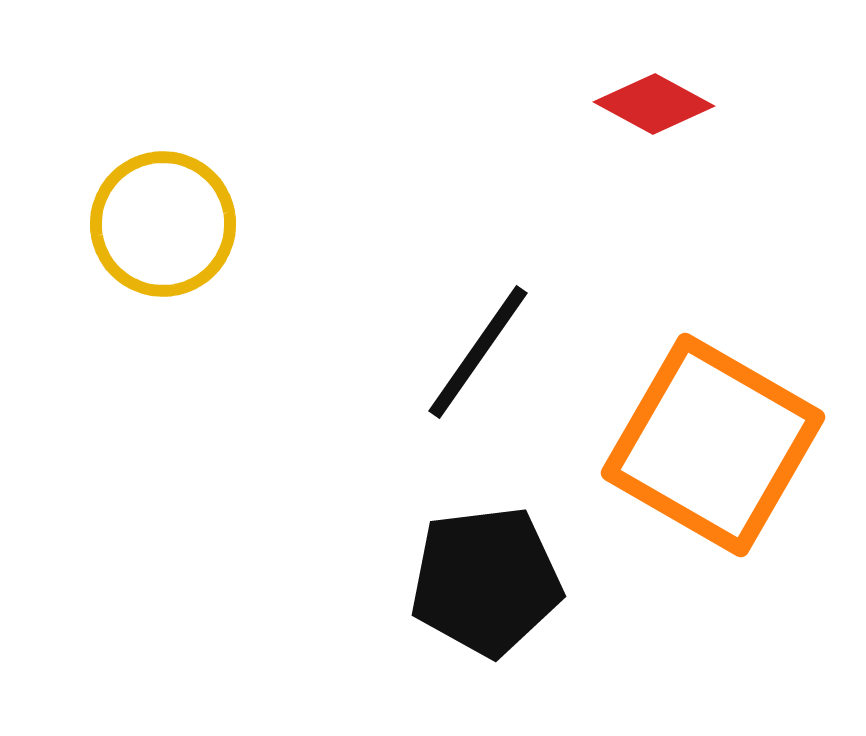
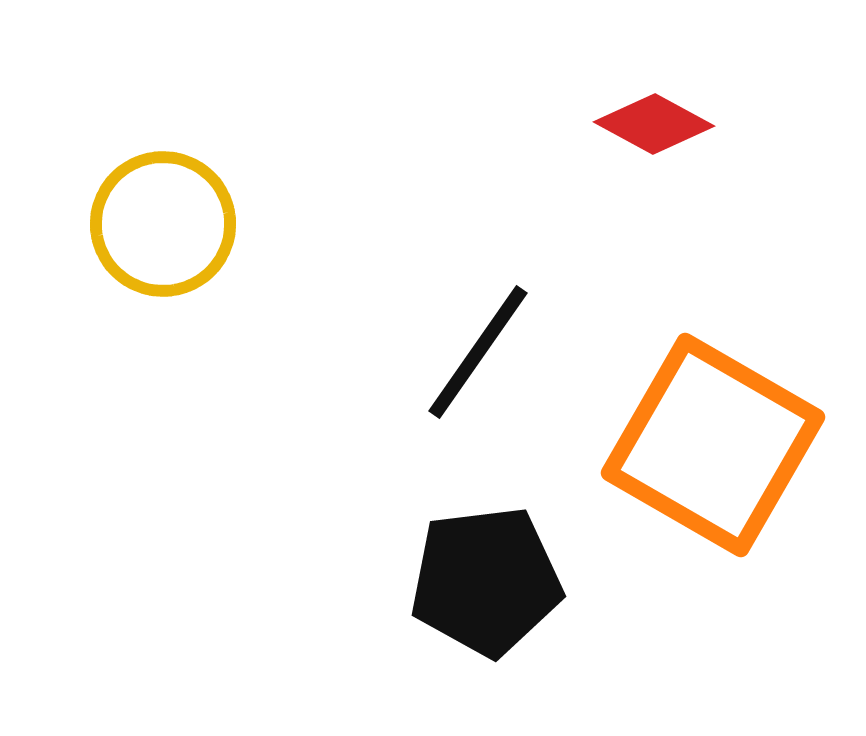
red diamond: moved 20 px down
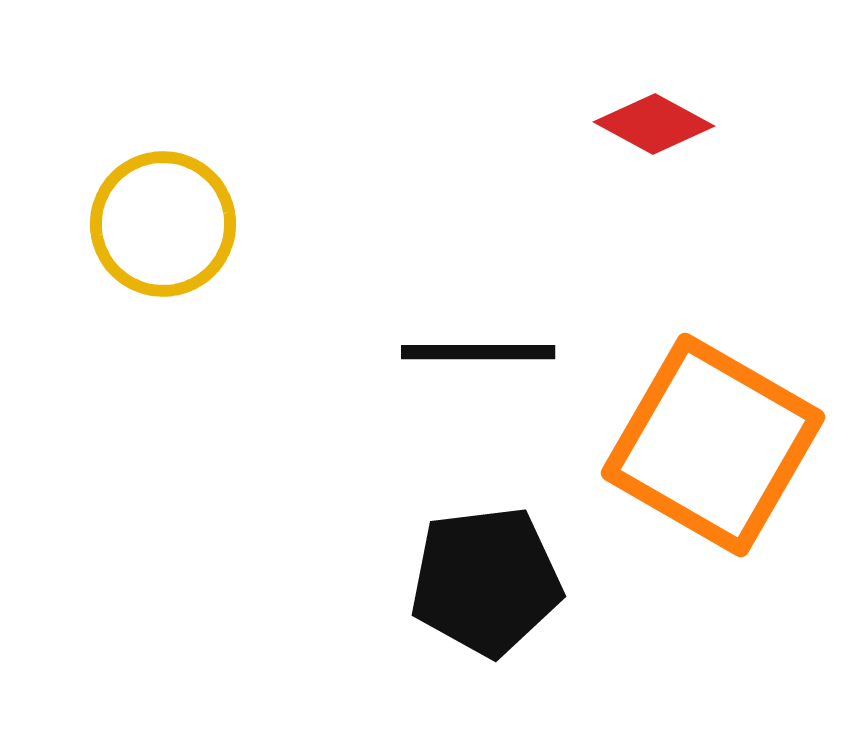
black line: rotated 55 degrees clockwise
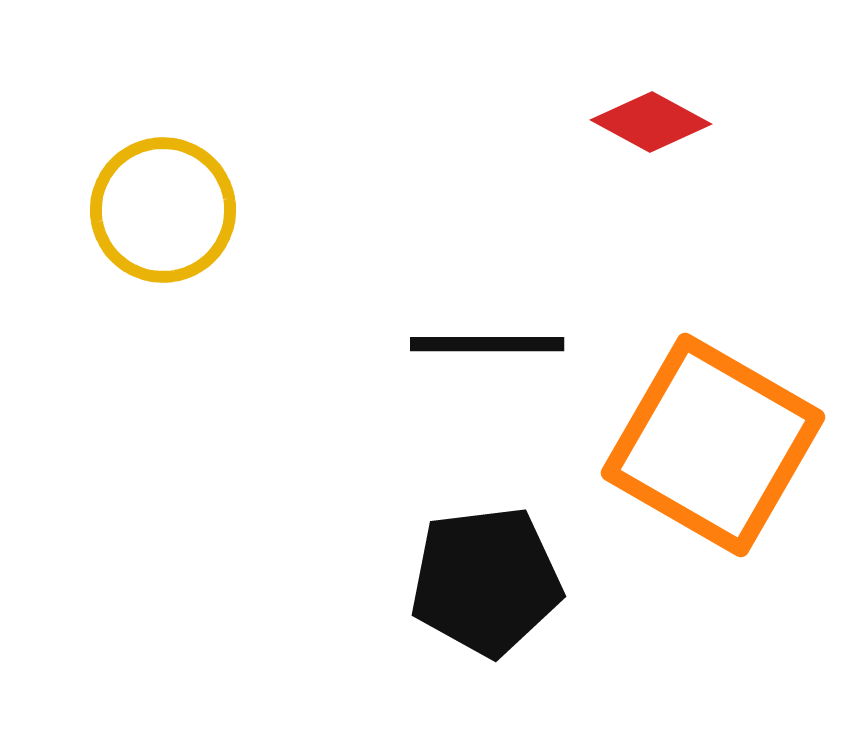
red diamond: moved 3 px left, 2 px up
yellow circle: moved 14 px up
black line: moved 9 px right, 8 px up
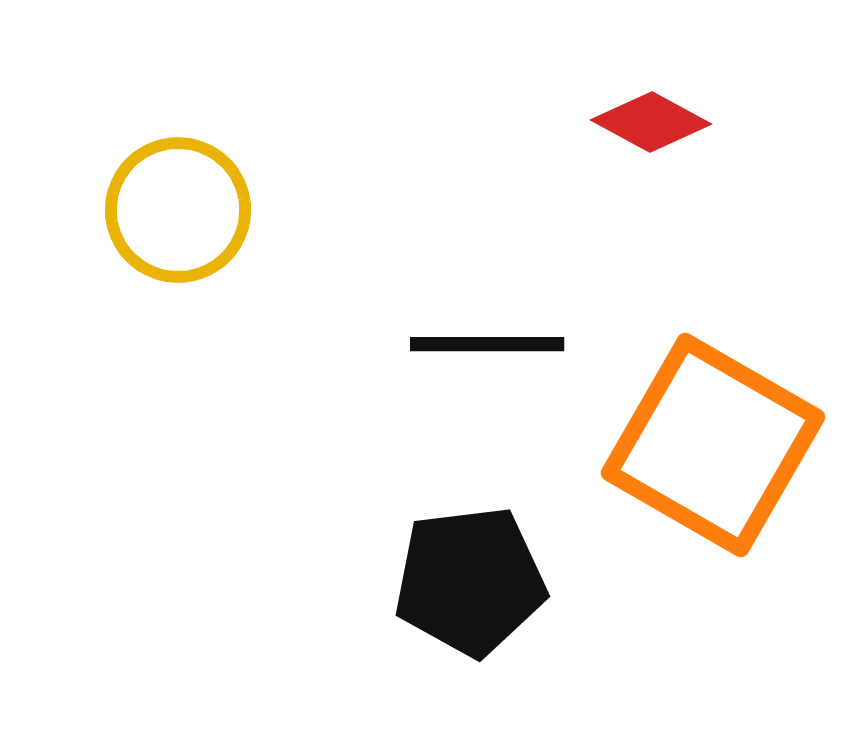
yellow circle: moved 15 px right
black pentagon: moved 16 px left
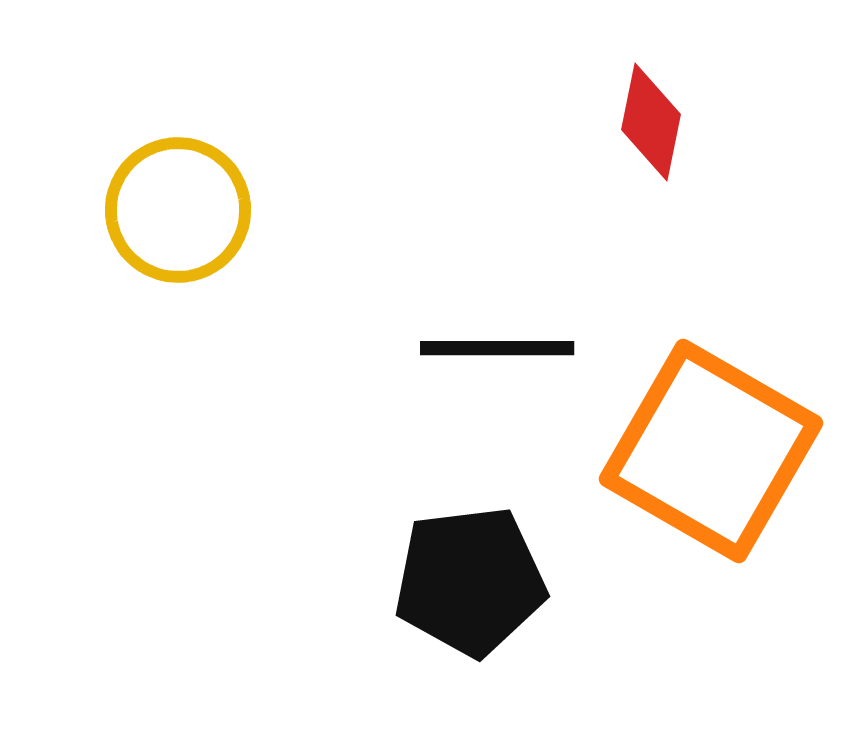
red diamond: rotated 73 degrees clockwise
black line: moved 10 px right, 4 px down
orange square: moved 2 px left, 6 px down
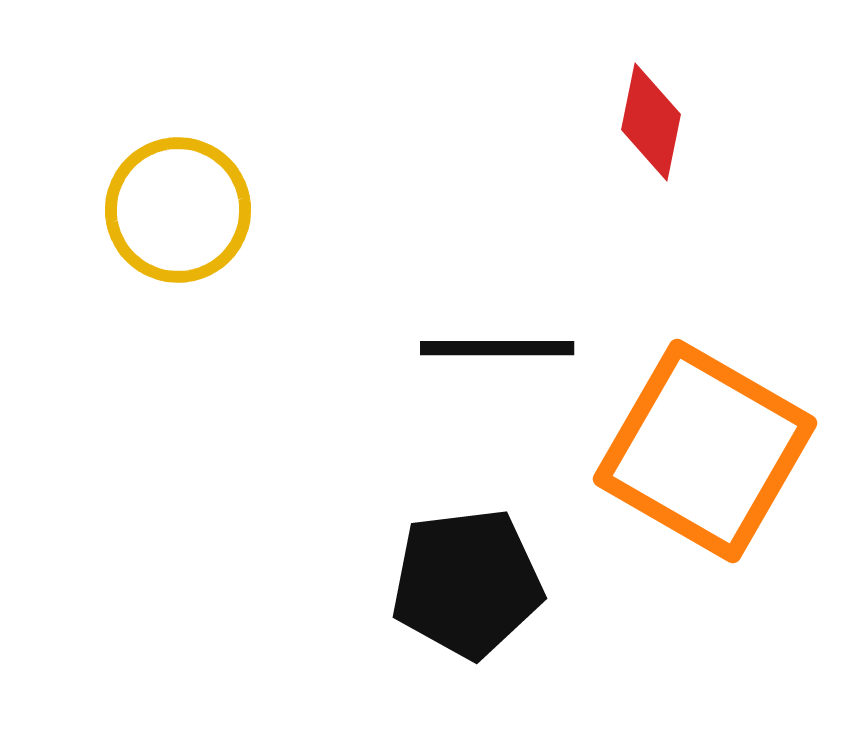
orange square: moved 6 px left
black pentagon: moved 3 px left, 2 px down
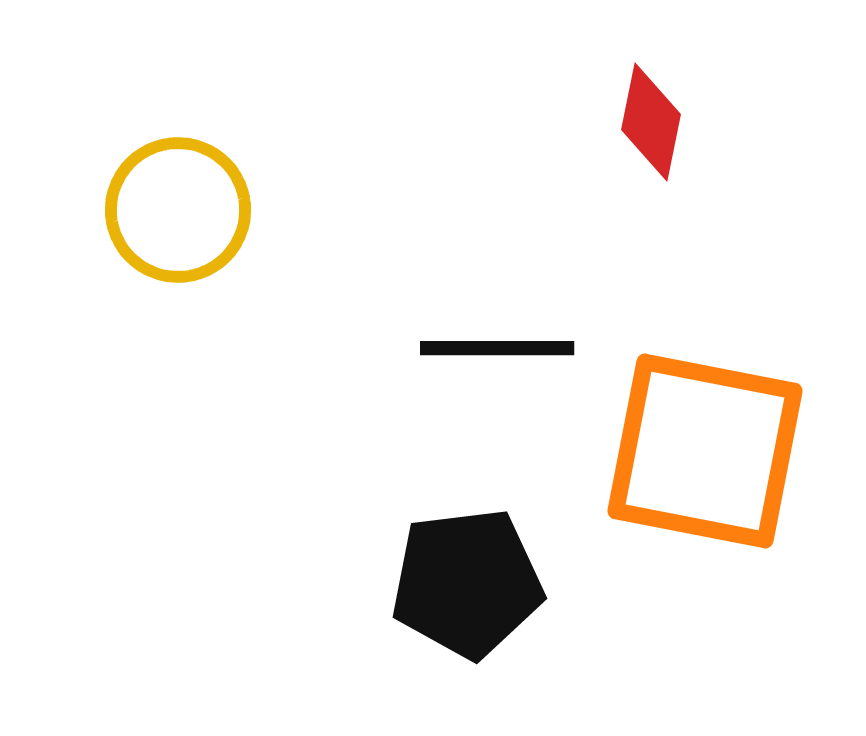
orange square: rotated 19 degrees counterclockwise
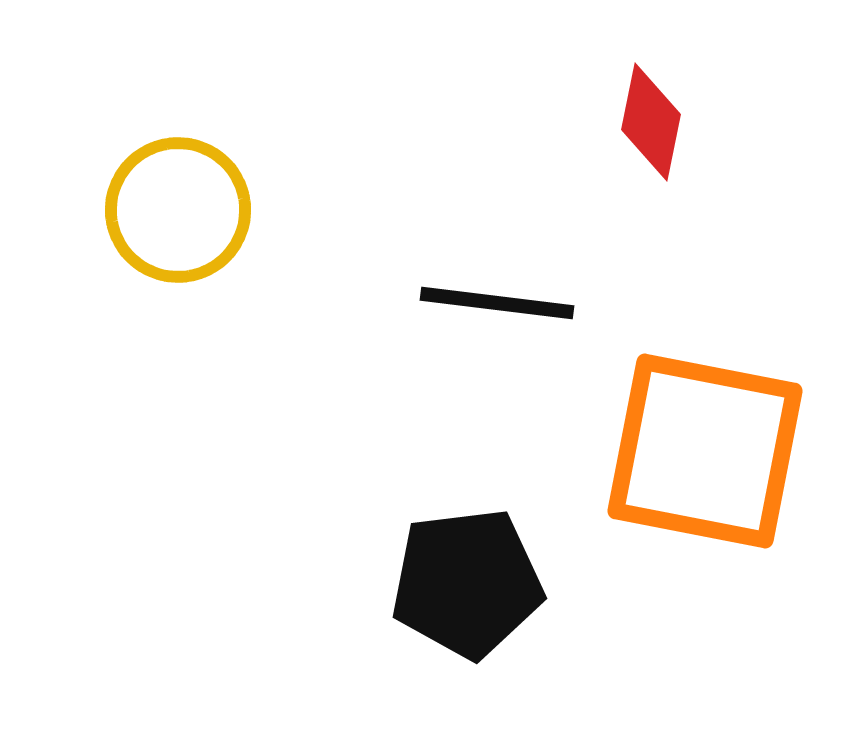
black line: moved 45 px up; rotated 7 degrees clockwise
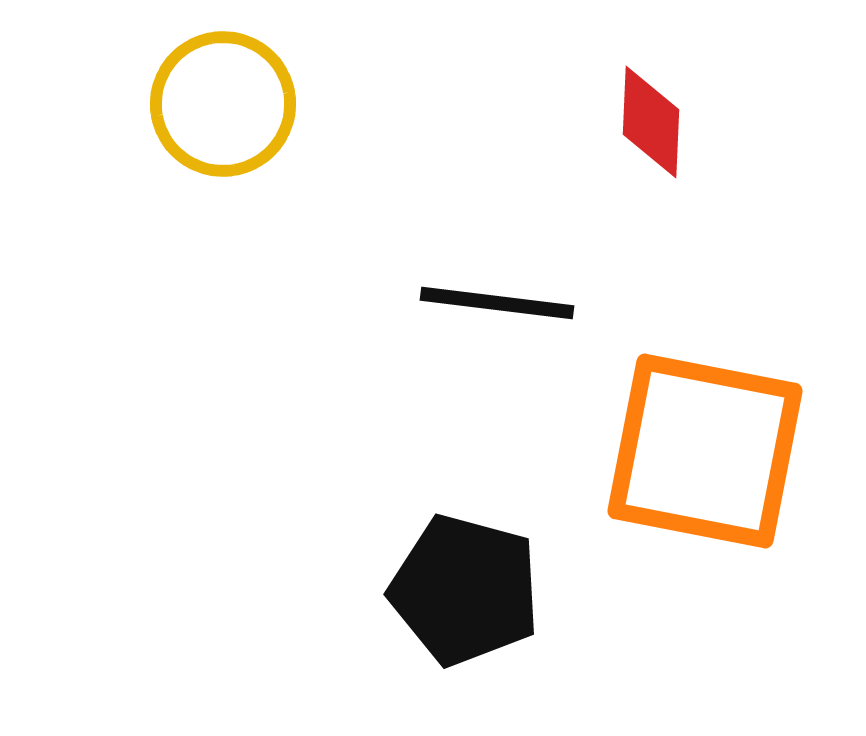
red diamond: rotated 9 degrees counterclockwise
yellow circle: moved 45 px right, 106 px up
black pentagon: moved 2 px left, 7 px down; rotated 22 degrees clockwise
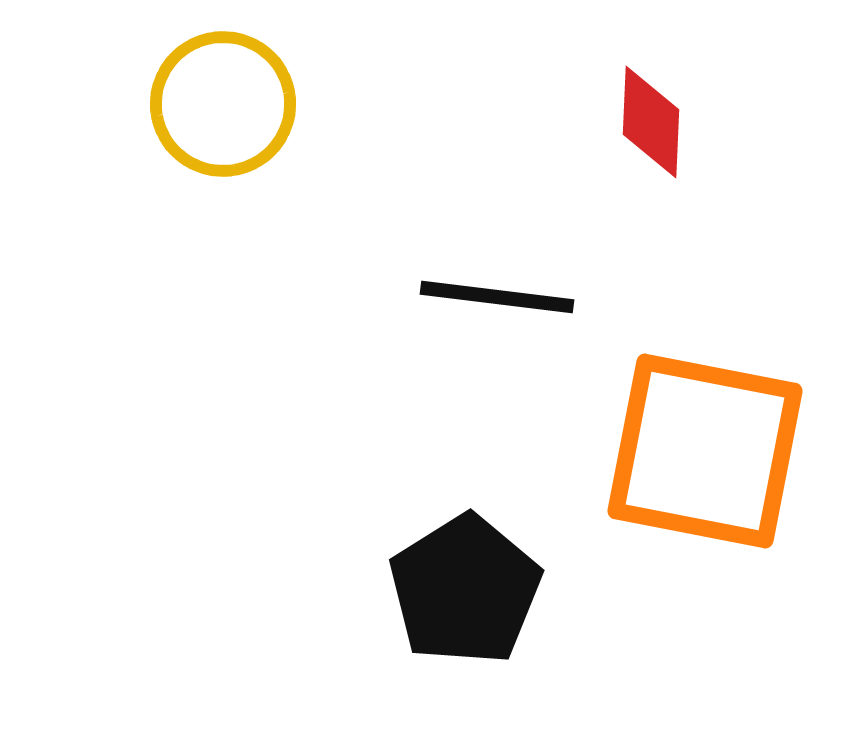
black line: moved 6 px up
black pentagon: rotated 25 degrees clockwise
